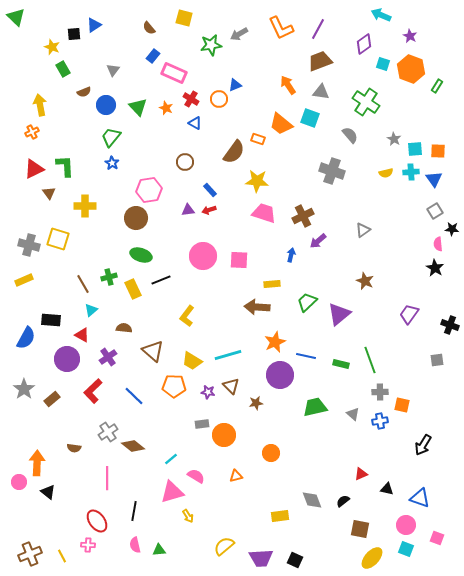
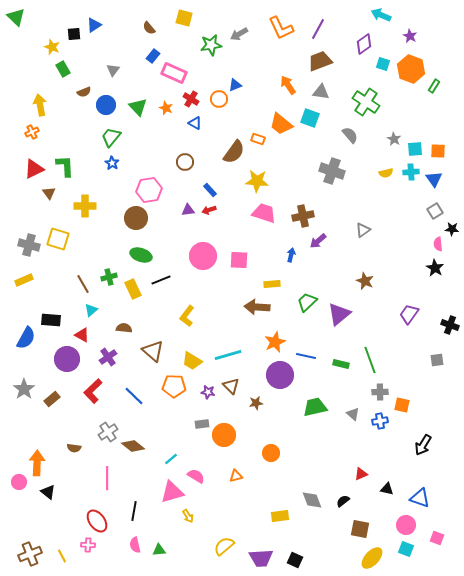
green rectangle at (437, 86): moved 3 px left
brown cross at (303, 216): rotated 15 degrees clockwise
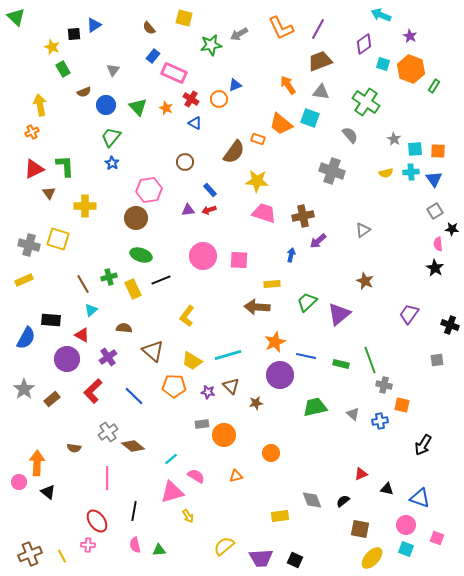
gray cross at (380, 392): moved 4 px right, 7 px up; rotated 14 degrees clockwise
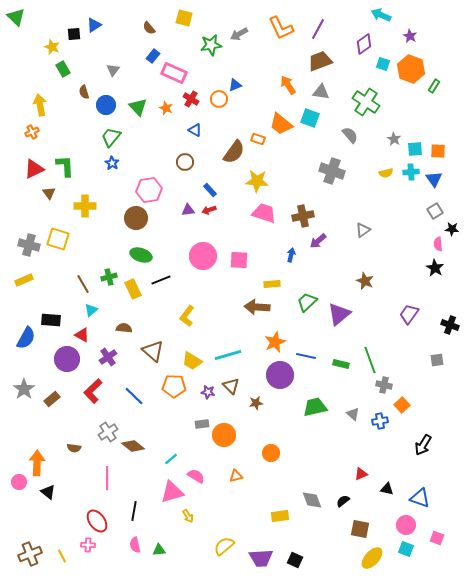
brown semicircle at (84, 92): rotated 96 degrees clockwise
blue triangle at (195, 123): moved 7 px down
orange square at (402, 405): rotated 35 degrees clockwise
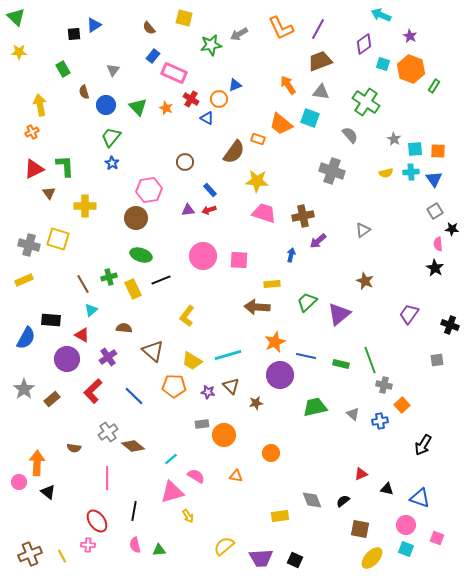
yellow star at (52, 47): moved 33 px left, 5 px down; rotated 21 degrees counterclockwise
blue triangle at (195, 130): moved 12 px right, 12 px up
orange triangle at (236, 476): rotated 24 degrees clockwise
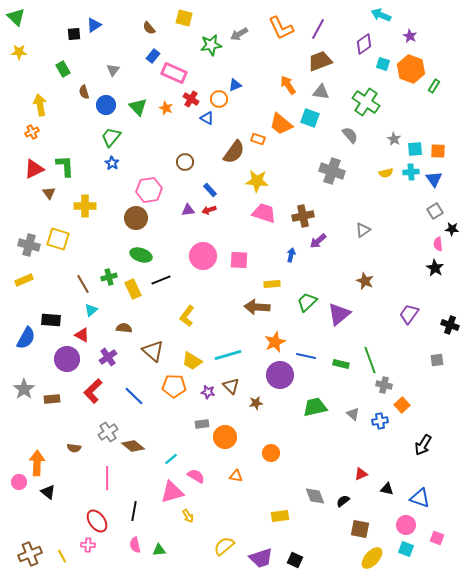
brown rectangle at (52, 399): rotated 35 degrees clockwise
orange circle at (224, 435): moved 1 px right, 2 px down
gray diamond at (312, 500): moved 3 px right, 4 px up
purple trapezoid at (261, 558): rotated 15 degrees counterclockwise
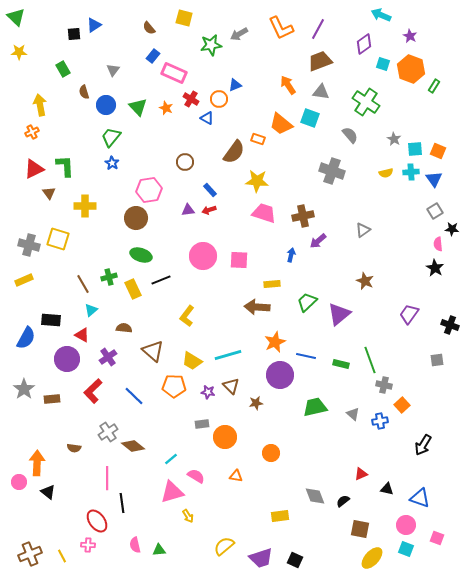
orange square at (438, 151): rotated 21 degrees clockwise
black line at (134, 511): moved 12 px left, 8 px up; rotated 18 degrees counterclockwise
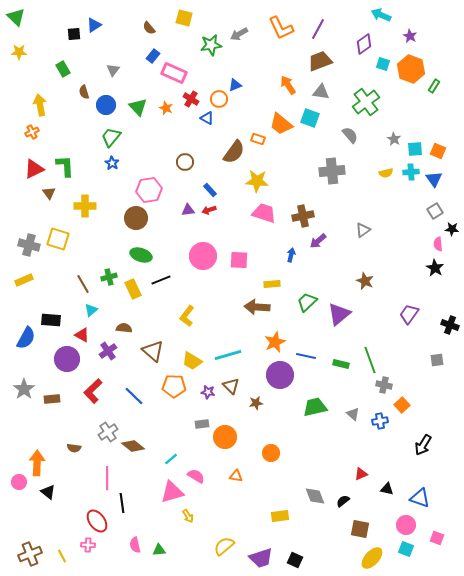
green cross at (366, 102): rotated 20 degrees clockwise
gray cross at (332, 171): rotated 25 degrees counterclockwise
purple cross at (108, 357): moved 6 px up
